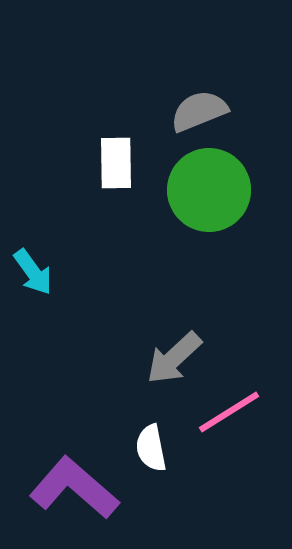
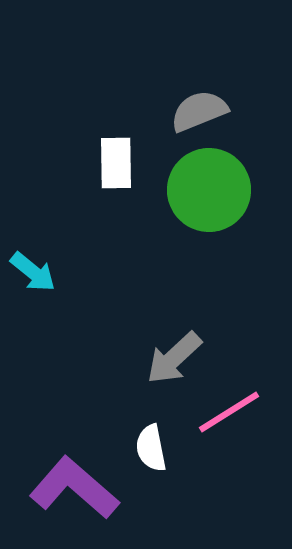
cyan arrow: rotated 15 degrees counterclockwise
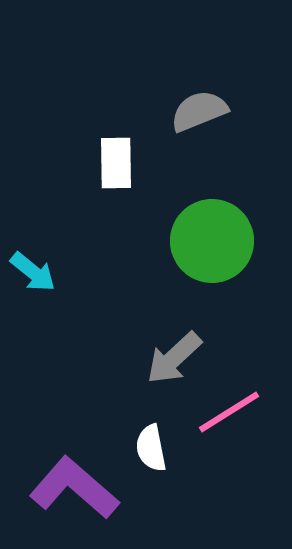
green circle: moved 3 px right, 51 px down
